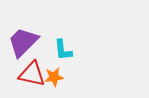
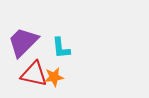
cyan L-shape: moved 2 px left, 2 px up
red triangle: moved 2 px right
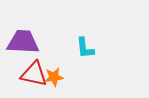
purple trapezoid: rotated 48 degrees clockwise
cyan L-shape: moved 24 px right
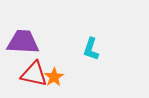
cyan L-shape: moved 6 px right, 1 px down; rotated 25 degrees clockwise
orange star: rotated 24 degrees counterclockwise
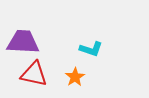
cyan L-shape: rotated 90 degrees counterclockwise
orange star: moved 21 px right
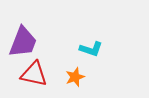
purple trapezoid: rotated 108 degrees clockwise
orange star: rotated 12 degrees clockwise
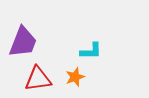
cyan L-shape: moved 2 px down; rotated 20 degrees counterclockwise
red triangle: moved 4 px right, 5 px down; rotated 20 degrees counterclockwise
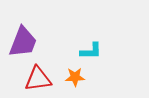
orange star: rotated 18 degrees clockwise
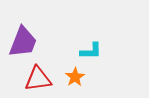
orange star: rotated 30 degrees counterclockwise
